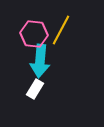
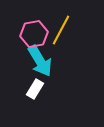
pink hexagon: rotated 16 degrees counterclockwise
cyan arrow: rotated 36 degrees counterclockwise
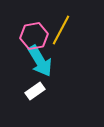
pink hexagon: moved 2 px down
white rectangle: moved 2 px down; rotated 24 degrees clockwise
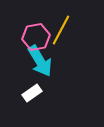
pink hexagon: moved 2 px right, 1 px down
white rectangle: moved 3 px left, 2 px down
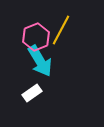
pink hexagon: rotated 12 degrees counterclockwise
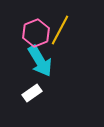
yellow line: moved 1 px left
pink hexagon: moved 4 px up
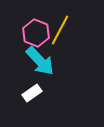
pink hexagon: rotated 16 degrees counterclockwise
cyan arrow: rotated 12 degrees counterclockwise
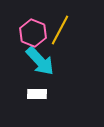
pink hexagon: moved 3 px left
white rectangle: moved 5 px right, 1 px down; rotated 36 degrees clockwise
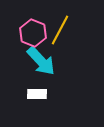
cyan arrow: moved 1 px right
